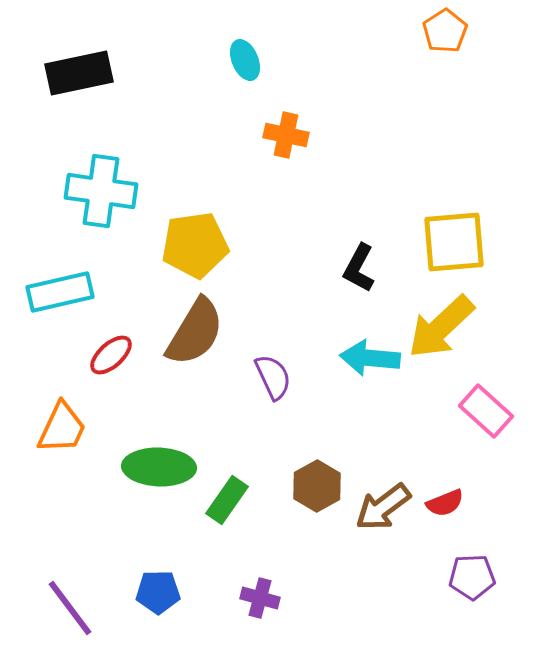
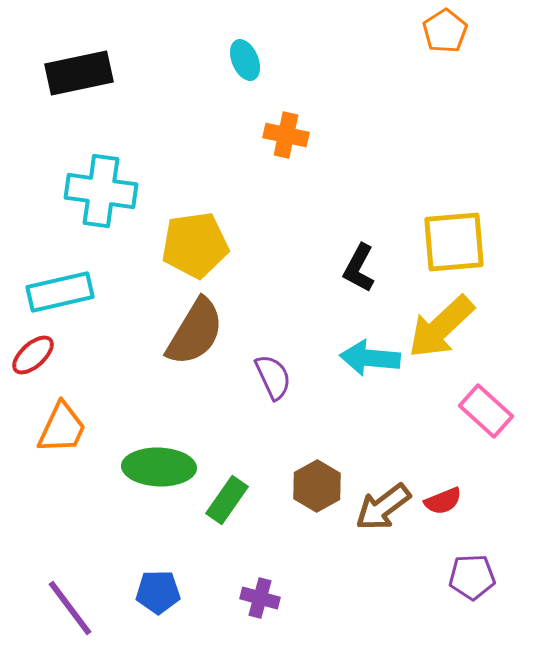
red ellipse: moved 78 px left
red semicircle: moved 2 px left, 2 px up
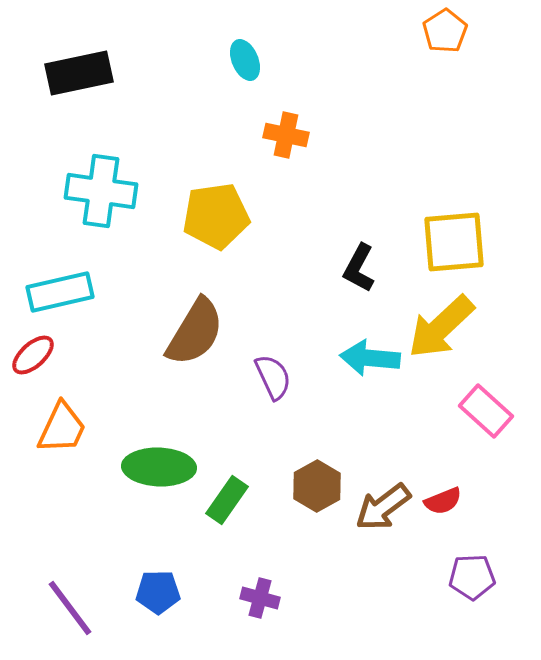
yellow pentagon: moved 21 px right, 29 px up
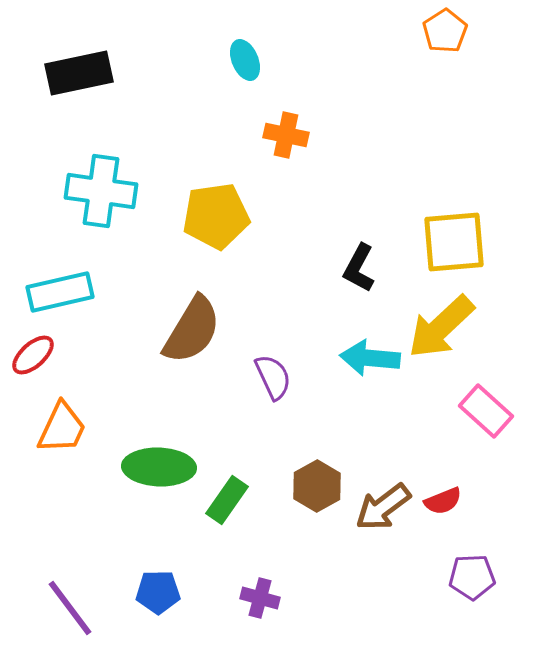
brown semicircle: moved 3 px left, 2 px up
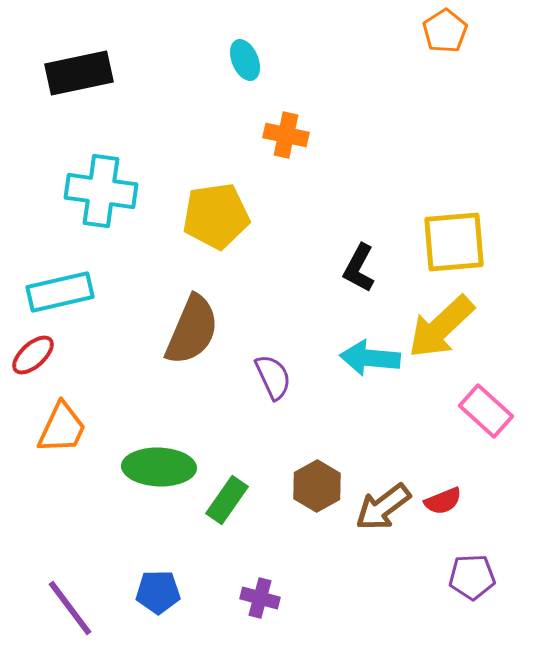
brown semicircle: rotated 8 degrees counterclockwise
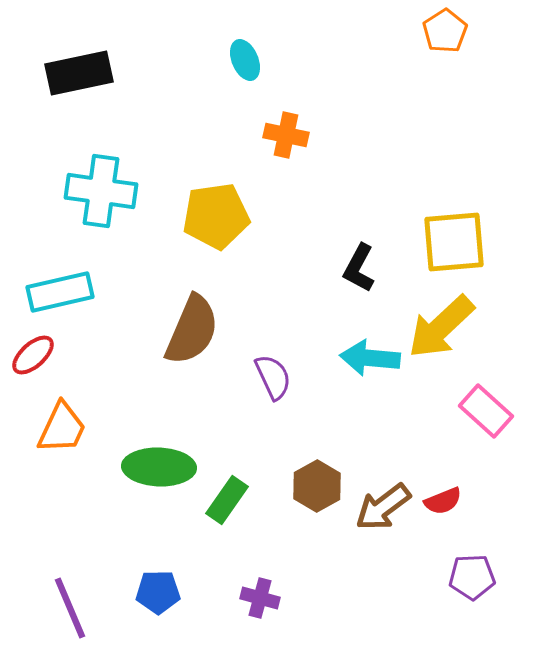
purple line: rotated 14 degrees clockwise
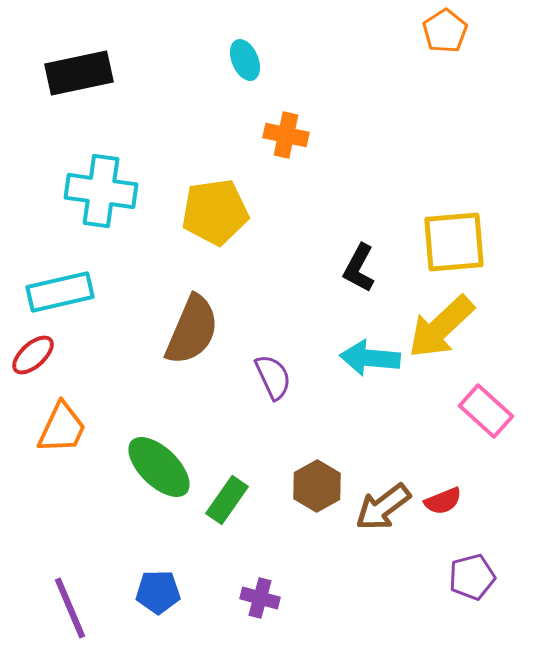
yellow pentagon: moved 1 px left, 4 px up
green ellipse: rotated 42 degrees clockwise
purple pentagon: rotated 12 degrees counterclockwise
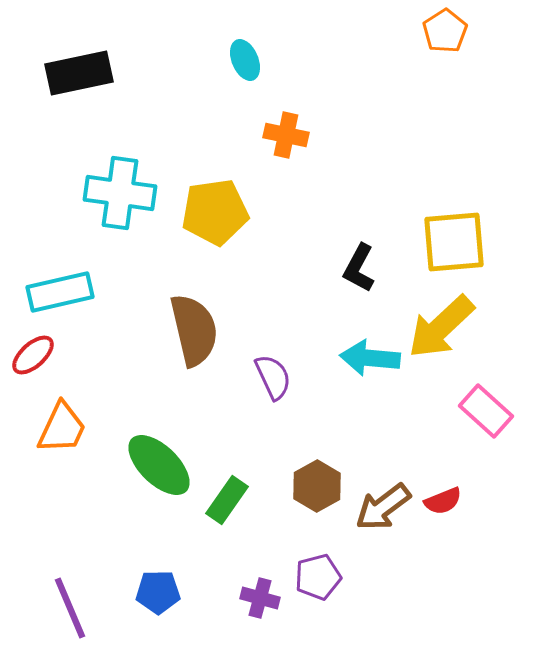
cyan cross: moved 19 px right, 2 px down
brown semicircle: moved 2 px right; rotated 36 degrees counterclockwise
green ellipse: moved 2 px up
purple pentagon: moved 154 px left
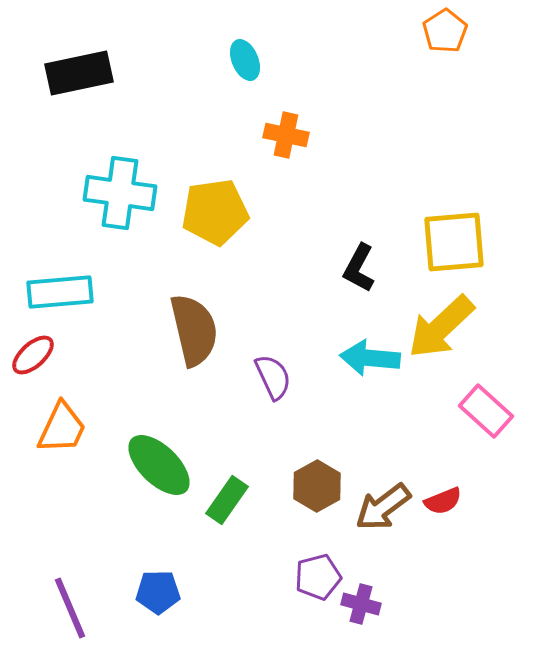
cyan rectangle: rotated 8 degrees clockwise
purple cross: moved 101 px right, 6 px down
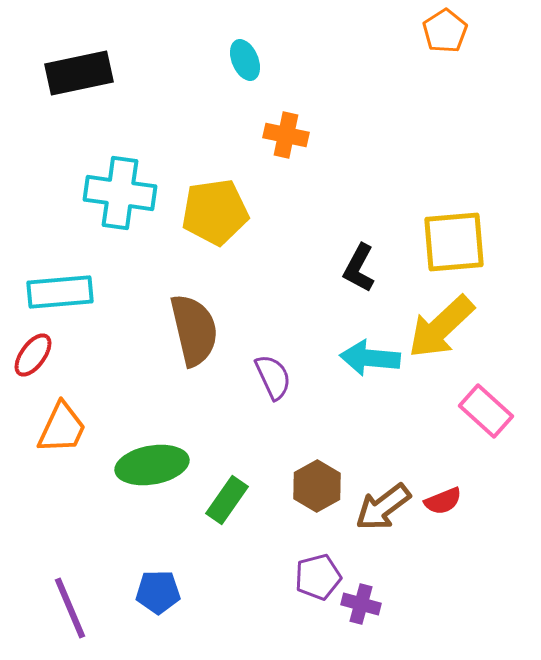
red ellipse: rotated 12 degrees counterclockwise
green ellipse: moved 7 px left; rotated 54 degrees counterclockwise
